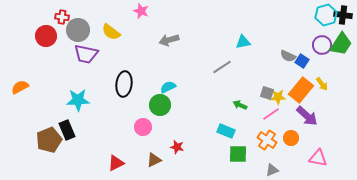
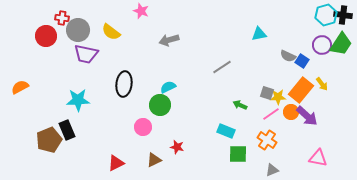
red cross: moved 1 px down
cyan triangle: moved 16 px right, 8 px up
orange circle: moved 26 px up
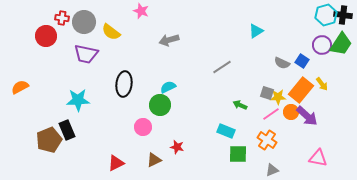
gray circle: moved 6 px right, 8 px up
cyan triangle: moved 3 px left, 3 px up; rotated 21 degrees counterclockwise
gray semicircle: moved 6 px left, 7 px down
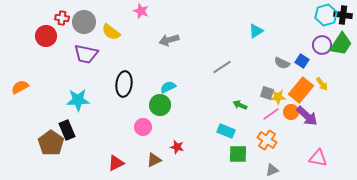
brown pentagon: moved 2 px right, 3 px down; rotated 15 degrees counterclockwise
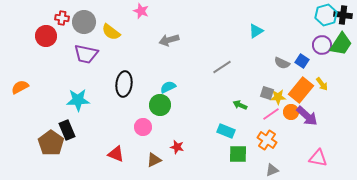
red triangle: moved 9 px up; rotated 48 degrees clockwise
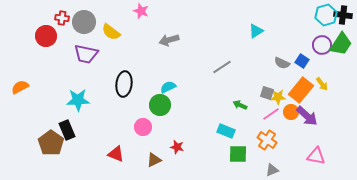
pink triangle: moved 2 px left, 2 px up
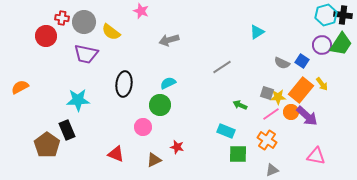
cyan triangle: moved 1 px right, 1 px down
cyan semicircle: moved 4 px up
brown pentagon: moved 4 px left, 2 px down
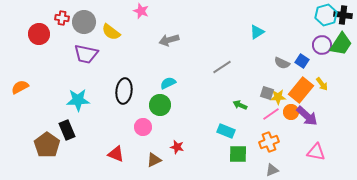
red circle: moved 7 px left, 2 px up
black ellipse: moved 7 px down
orange cross: moved 2 px right, 2 px down; rotated 36 degrees clockwise
pink triangle: moved 4 px up
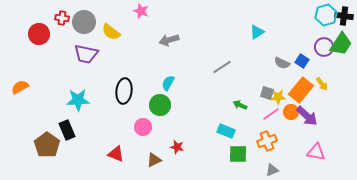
black cross: moved 1 px right, 1 px down
purple circle: moved 2 px right, 2 px down
cyan semicircle: rotated 35 degrees counterclockwise
orange cross: moved 2 px left, 1 px up
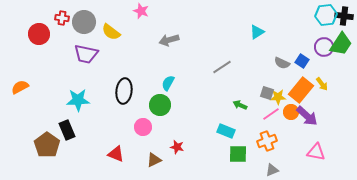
cyan hexagon: rotated 10 degrees clockwise
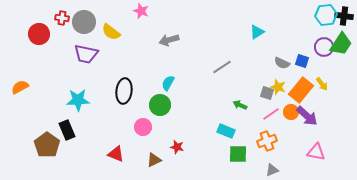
blue square: rotated 16 degrees counterclockwise
yellow star: moved 10 px up; rotated 21 degrees clockwise
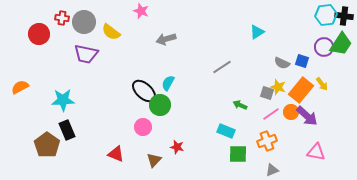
gray arrow: moved 3 px left, 1 px up
black ellipse: moved 20 px right; rotated 55 degrees counterclockwise
cyan star: moved 15 px left
brown triangle: rotated 21 degrees counterclockwise
